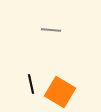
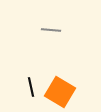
black line: moved 3 px down
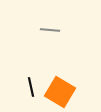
gray line: moved 1 px left
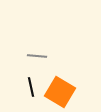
gray line: moved 13 px left, 26 px down
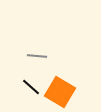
black line: rotated 36 degrees counterclockwise
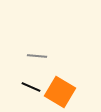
black line: rotated 18 degrees counterclockwise
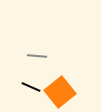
orange square: rotated 20 degrees clockwise
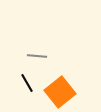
black line: moved 4 px left, 4 px up; rotated 36 degrees clockwise
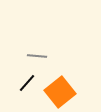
black line: rotated 72 degrees clockwise
